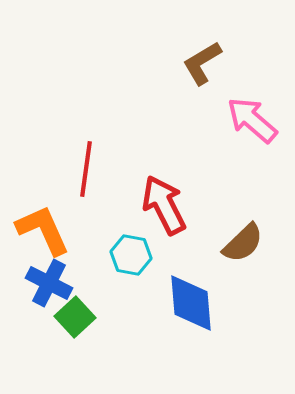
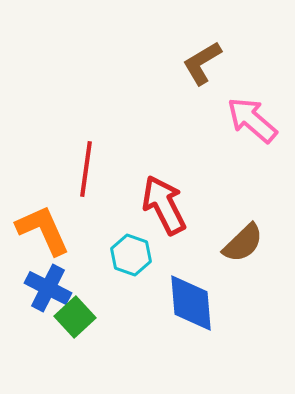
cyan hexagon: rotated 9 degrees clockwise
blue cross: moved 1 px left, 5 px down
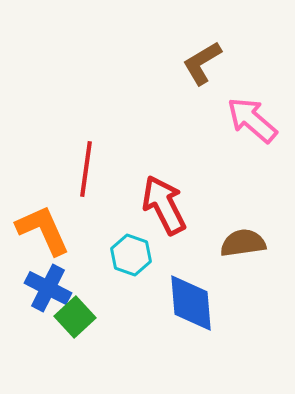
brown semicircle: rotated 144 degrees counterclockwise
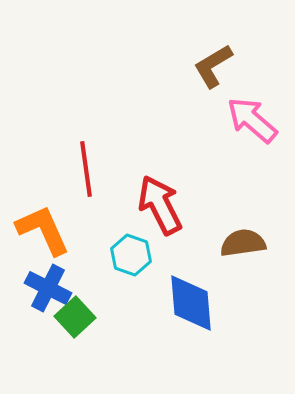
brown L-shape: moved 11 px right, 3 px down
red line: rotated 16 degrees counterclockwise
red arrow: moved 4 px left
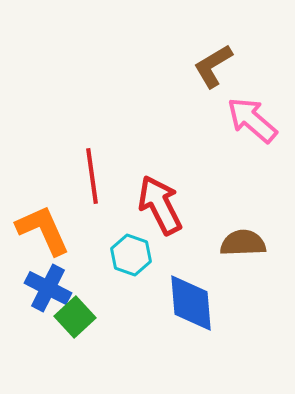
red line: moved 6 px right, 7 px down
brown semicircle: rotated 6 degrees clockwise
